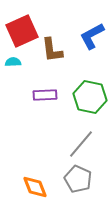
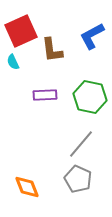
red square: moved 1 px left
cyan semicircle: rotated 112 degrees counterclockwise
orange diamond: moved 8 px left
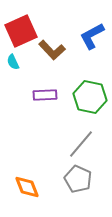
brown L-shape: rotated 36 degrees counterclockwise
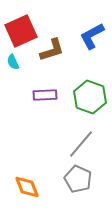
brown L-shape: rotated 64 degrees counterclockwise
green hexagon: rotated 8 degrees clockwise
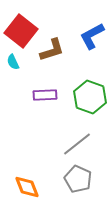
red square: rotated 28 degrees counterclockwise
gray line: moved 4 px left; rotated 12 degrees clockwise
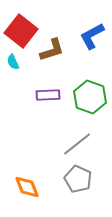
purple rectangle: moved 3 px right
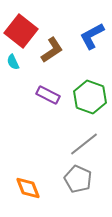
brown L-shape: rotated 16 degrees counterclockwise
purple rectangle: rotated 30 degrees clockwise
gray line: moved 7 px right
orange diamond: moved 1 px right, 1 px down
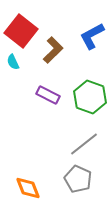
brown L-shape: moved 1 px right; rotated 12 degrees counterclockwise
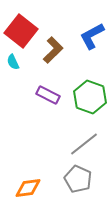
orange diamond: rotated 76 degrees counterclockwise
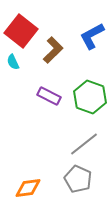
purple rectangle: moved 1 px right, 1 px down
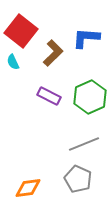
blue L-shape: moved 6 px left, 2 px down; rotated 32 degrees clockwise
brown L-shape: moved 3 px down
green hexagon: rotated 16 degrees clockwise
gray line: rotated 16 degrees clockwise
